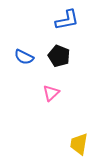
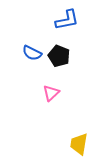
blue semicircle: moved 8 px right, 4 px up
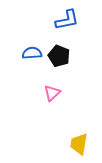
blue semicircle: rotated 150 degrees clockwise
pink triangle: moved 1 px right
